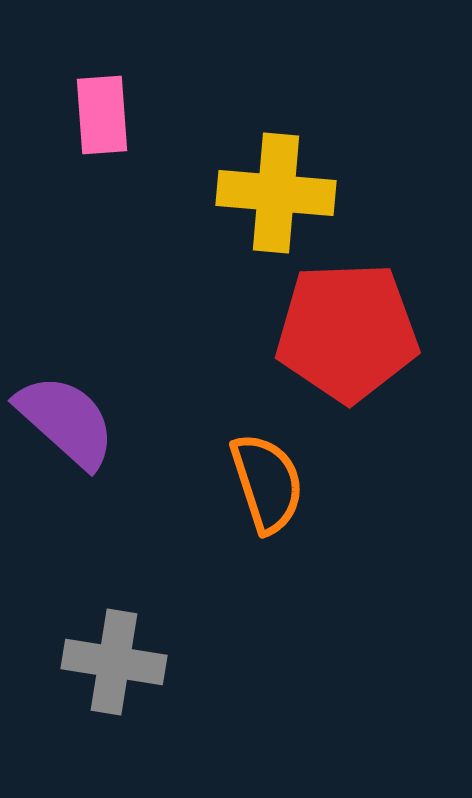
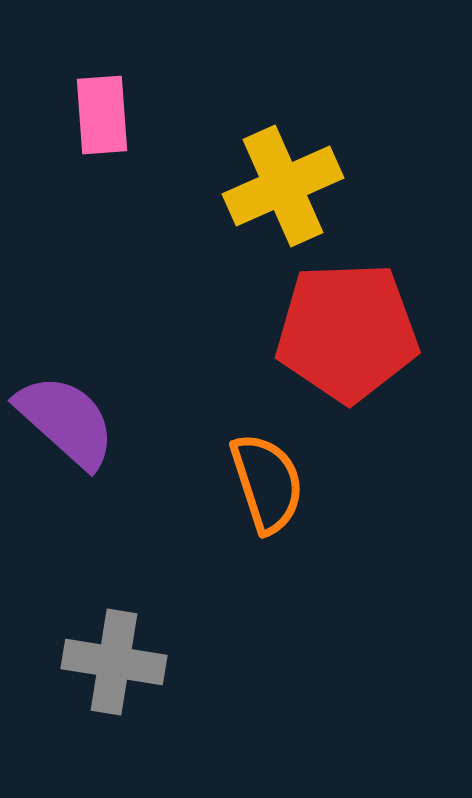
yellow cross: moved 7 px right, 7 px up; rotated 29 degrees counterclockwise
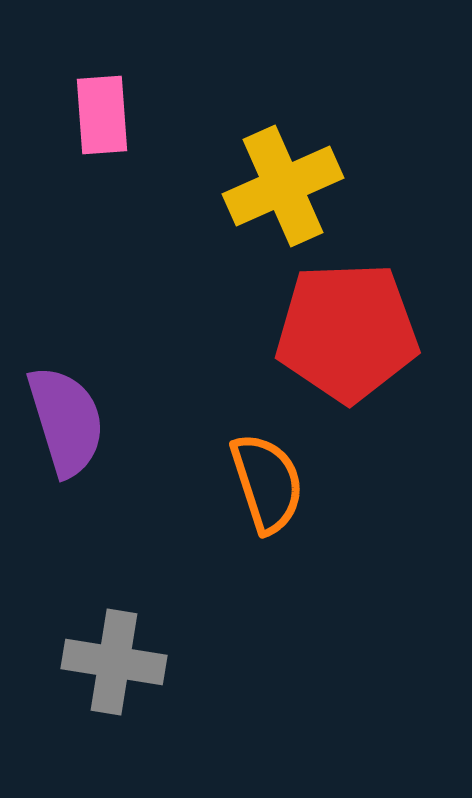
purple semicircle: rotated 31 degrees clockwise
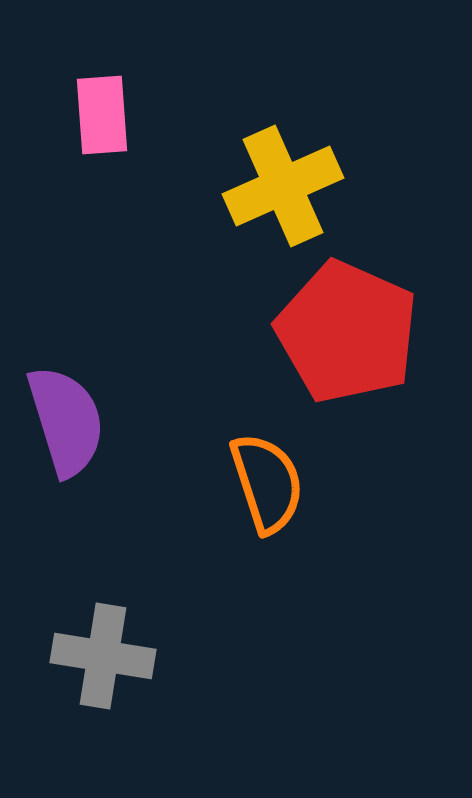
red pentagon: rotated 26 degrees clockwise
gray cross: moved 11 px left, 6 px up
